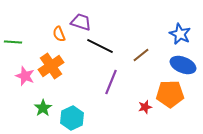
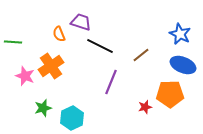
green star: rotated 18 degrees clockwise
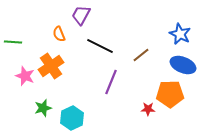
purple trapezoid: moved 7 px up; rotated 80 degrees counterclockwise
red star: moved 3 px right, 2 px down; rotated 16 degrees clockwise
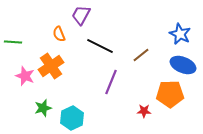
red star: moved 4 px left, 2 px down
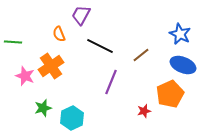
orange pentagon: rotated 24 degrees counterclockwise
red star: rotated 16 degrees counterclockwise
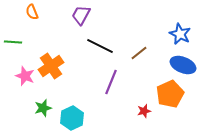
orange semicircle: moved 27 px left, 22 px up
brown line: moved 2 px left, 2 px up
